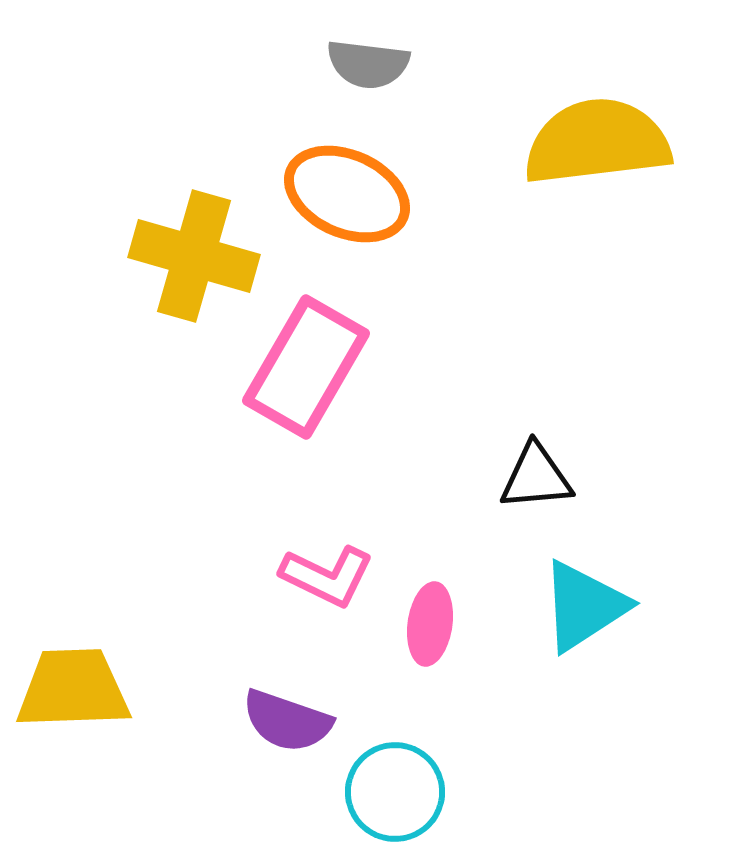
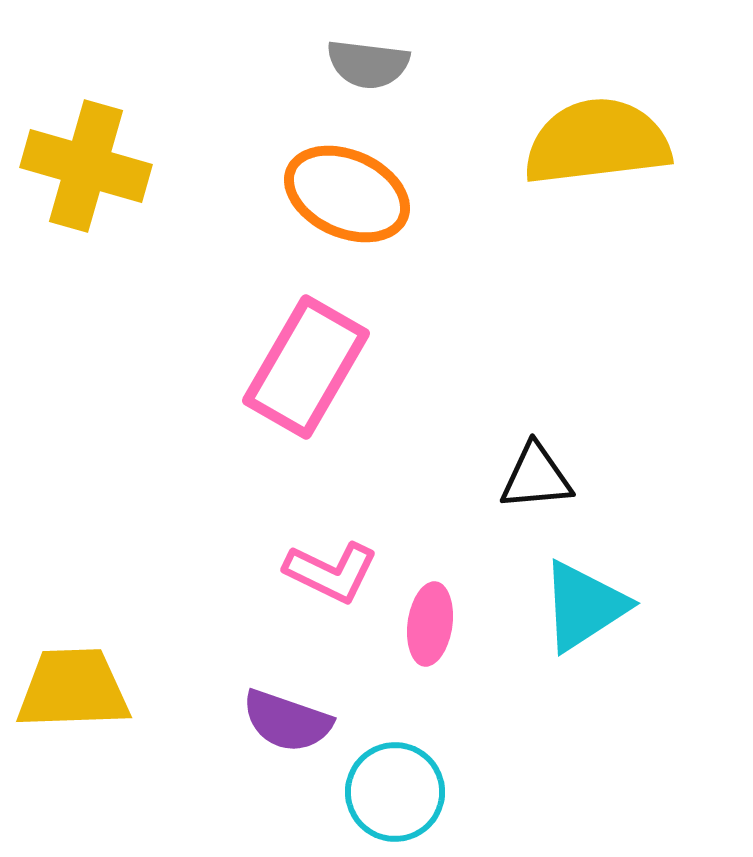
yellow cross: moved 108 px left, 90 px up
pink L-shape: moved 4 px right, 4 px up
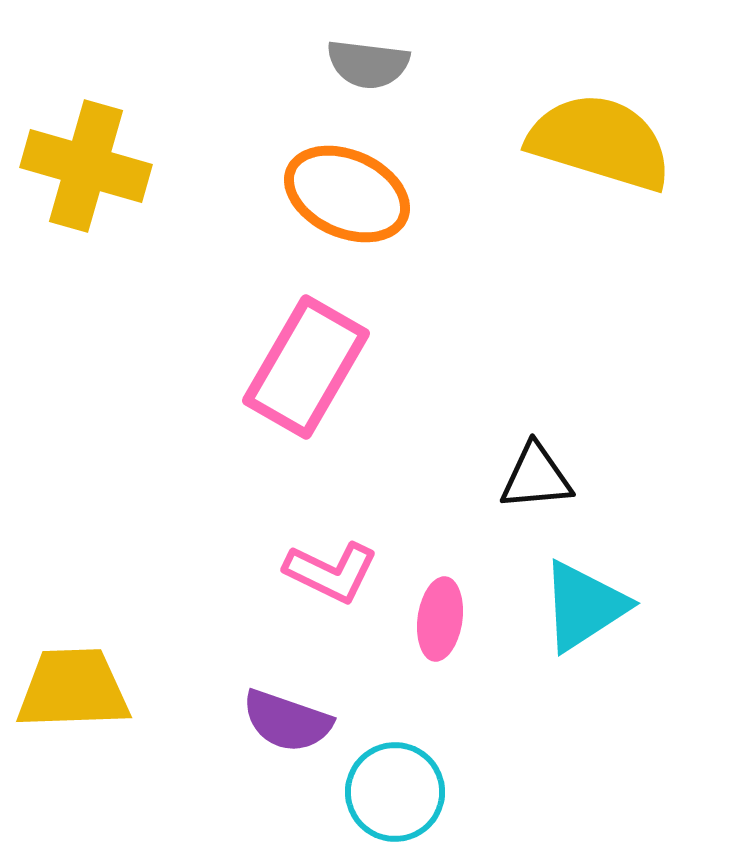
yellow semicircle: moved 3 px right; rotated 24 degrees clockwise
pink ellipse: moved 10 px right, 5 px up
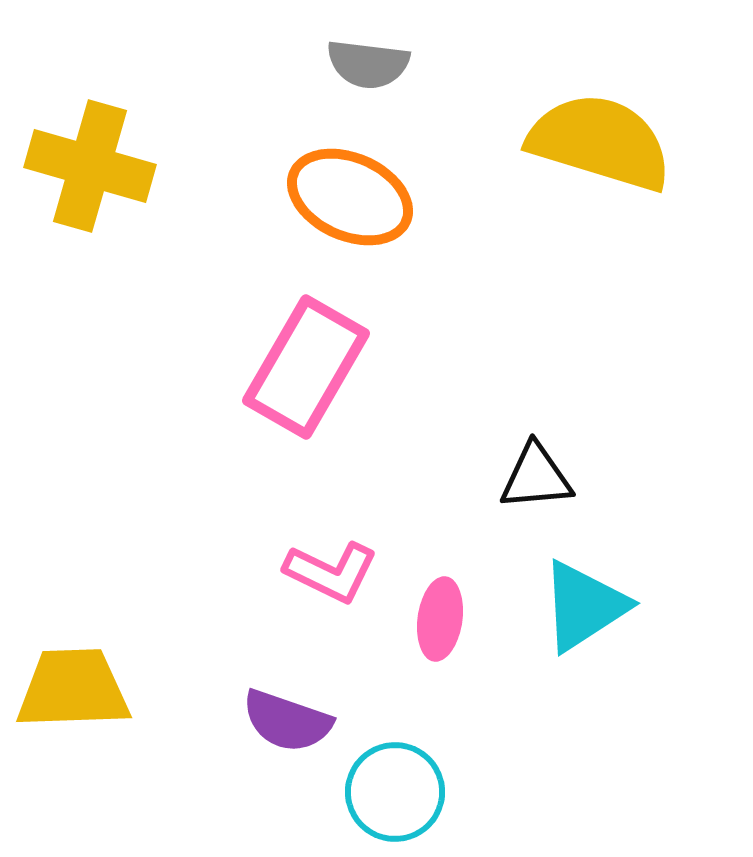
yellow cross: moved 4 px right
orange ellipse: moved 3 px right, 3 px down
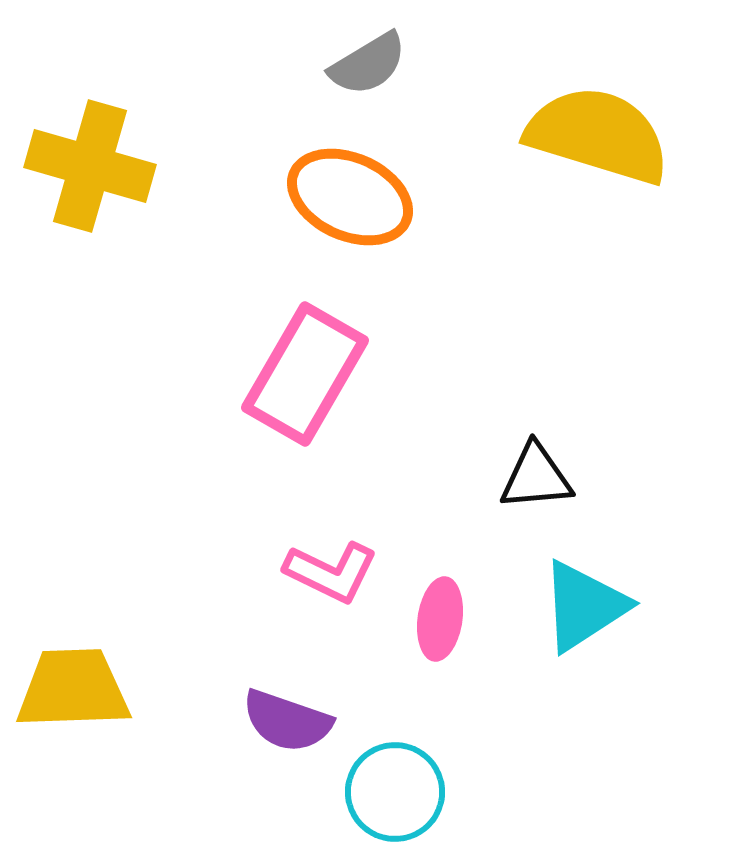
gray semicircle: rotated 38 degrees counterclockwise
yellow semicircle: moved 2 px left, 7 px up
pink rectangle: moved 1 px left, 7 px down
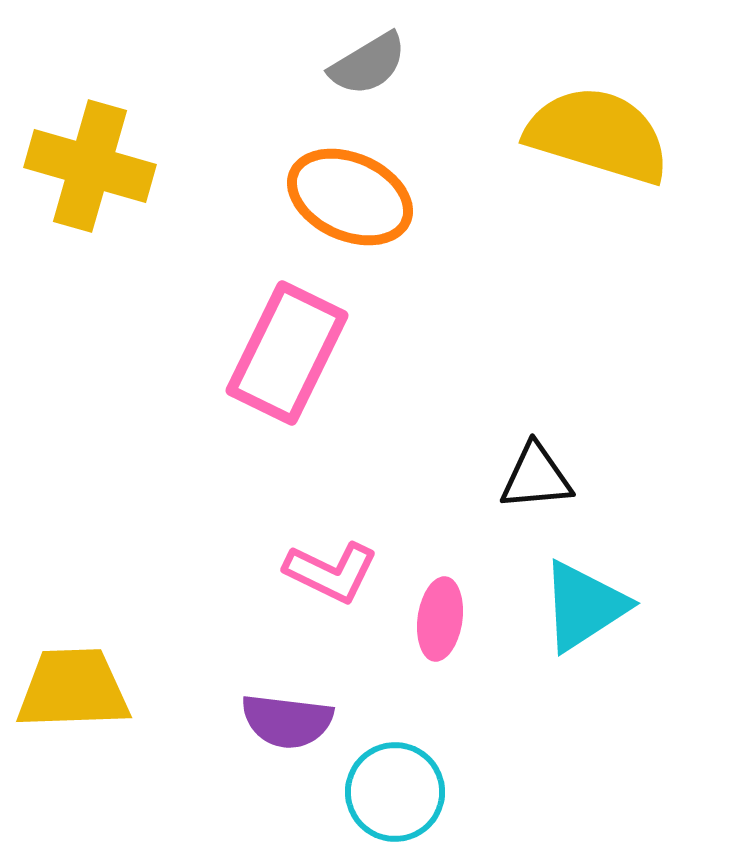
pink rectangle: moved 18 px left, 21 px up; rotated 4 degrees counterclockwise
purple semicircle: rotated 12 degrees counterclockwise
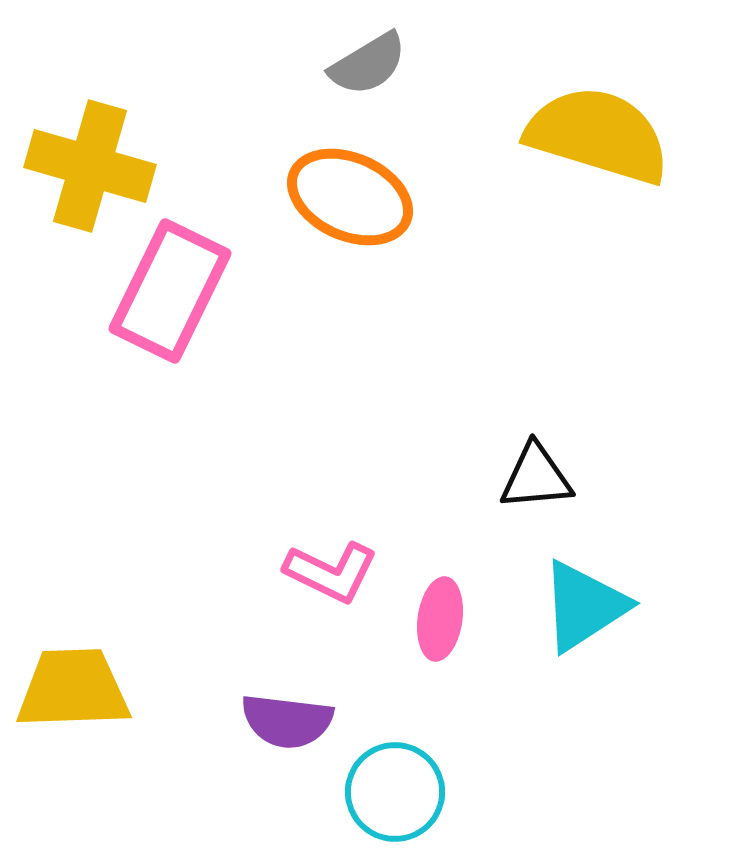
pink rectangle: moved 117 px left, 62 px up
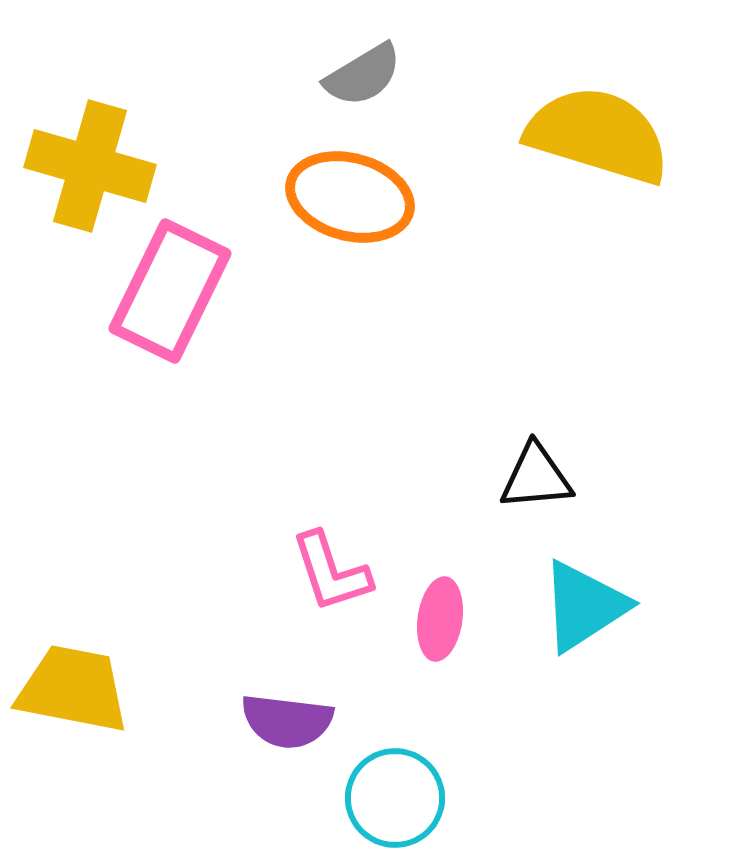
gray semicircle: moved 5 px left, 11 px down
orange ellipse: rotated 9 degrees counterclockwise
pink L-shape: rotated 46 degrees clockwise
yellow trapezoid: rotated 13 degrees clockwise
cyan circle: moved 6 px down
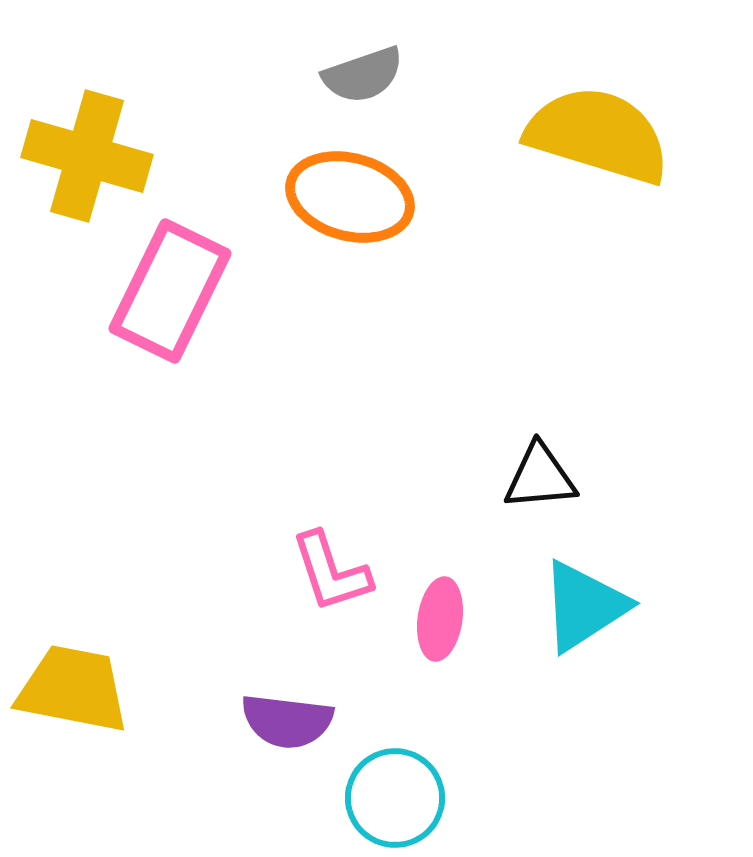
gray semicircle: rotated 12 degrees clockwise
yellow cross: moved 3 px left, 10 px up
black triangle: moved 4 px right
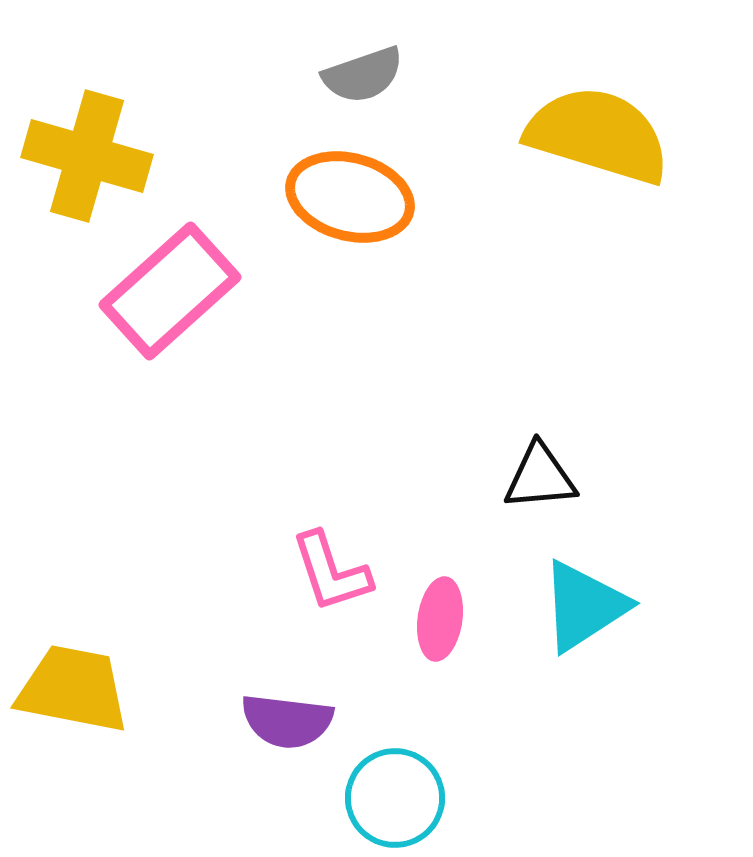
pink rectangle: rotated 22 degrees clockwise
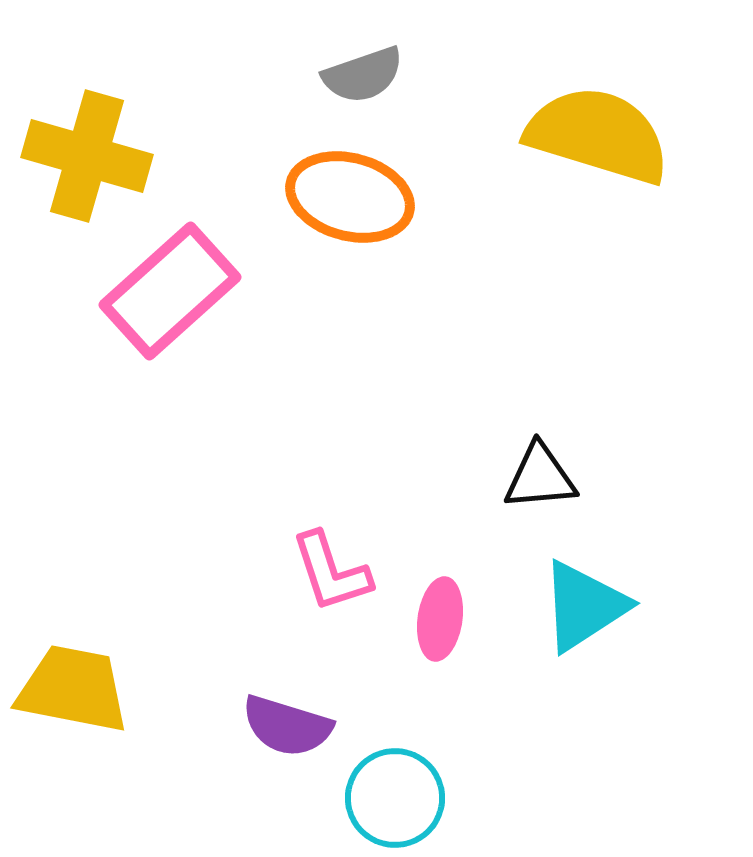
purple semicircle: moved 5 px down; rotated 10 degrees clockwise
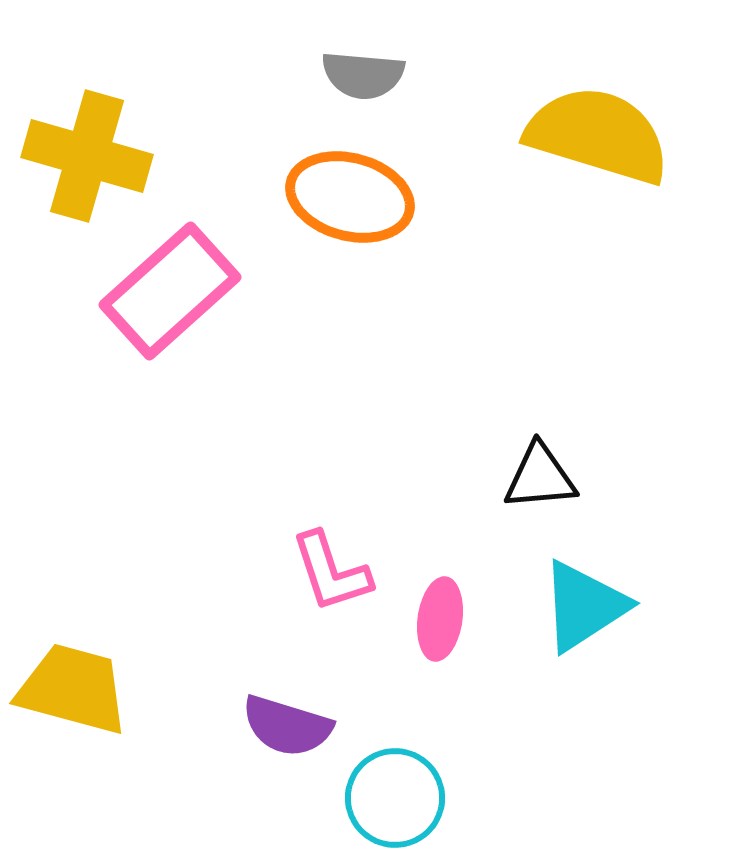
gray semicircle: rotated 24 degrees clockwise
yellow trapezoid: rotated 4 degrees clockwise
